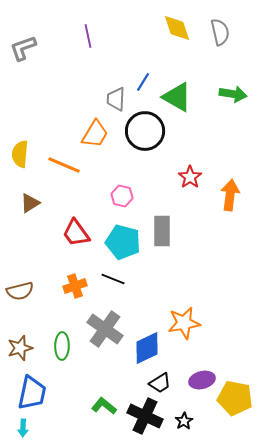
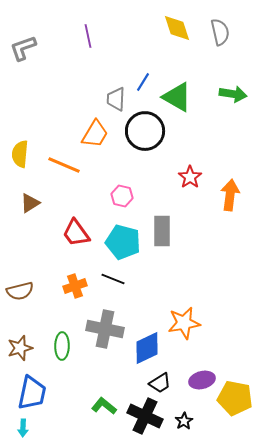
gray cross: rotated 24 degrees counterclockwise
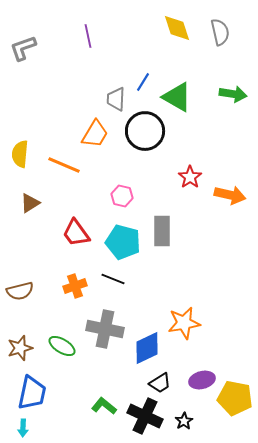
orange arrow: rotated 96 degrees clockwise
green ellipse: rotated 60 degrees counterclockwise
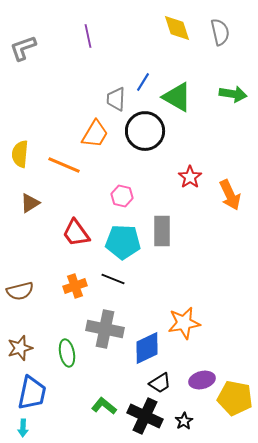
orange arrow: rotated 52 degrees clockwise
cyan pentagon: rotated 12 degrees counterclockwise
green ellipse: moved 5 px right, 7 px down; rotated 48 degrees clockwise
